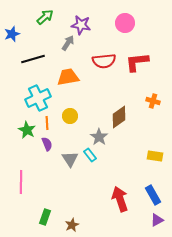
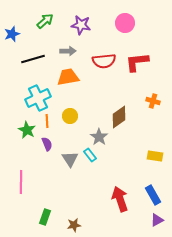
green arrow: moved 4 px down
gray arrow: moved 8 px down; rotated 56 degrees clockwise
orange line: moved 2 px up
brown star: moved 2 px right; rotated 16 degrees clockwise
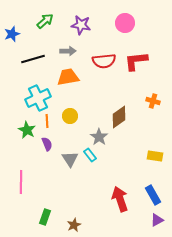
red L-shape: moved 1 px left, 1 px up
brown star: rotated 16 degrees counterclockwise
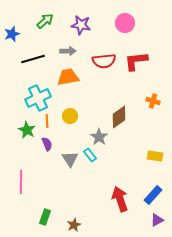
blue rectangle: rotated 72 degrees clockwise
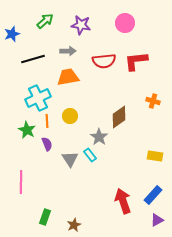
red arrow: moved 3 px right, 2 px down
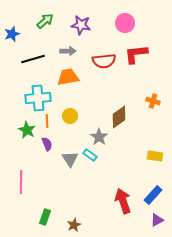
red L-shape: moved 7 px up
cyan cross: rotated 20 degrees clockwise
cyan rectangle: rotated 16 degrees counterclockwise
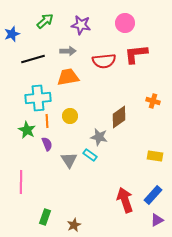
gray star: rotated 24 degrees counterclockwise
gray triangle: moved 1 px left, 1 px down
red arrow: moved 2 px right, 1 px up
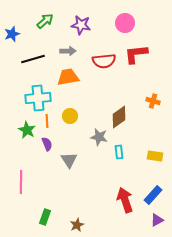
cyan rectangle: moved 29 px right, 3 px up; rotated 48 degrees clockwise
brown star: moved 3 px right
